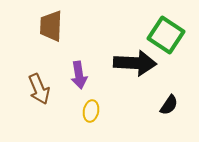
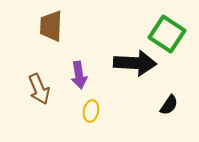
green square: moved 1 px right, 1 px up
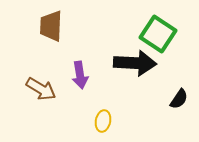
green square: moved 9 px left
purple arrow: moved 1 px right
brown arrow: moved 2 px right; rotated 36 degrees counterclockwise
black semicircle: moved 10 px right, 6 px up
yellow ellipse: moved 12 px right, 10 px down
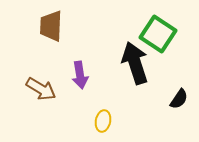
black arrow: rotated 111 degrees counterclockwise
